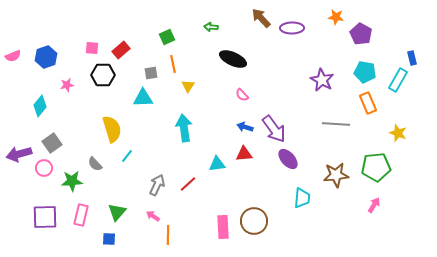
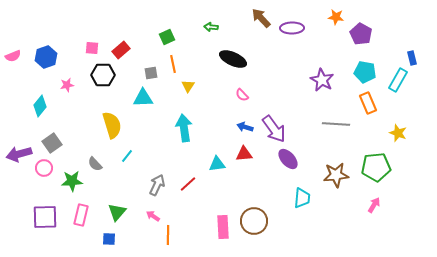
yellow semicircle at (112, 129): moved 4 px up
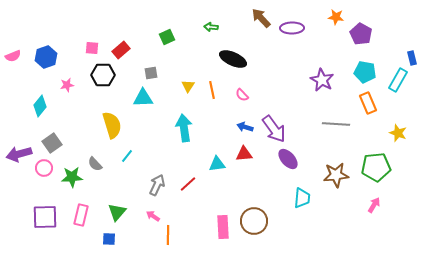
orange line at (173, 64): moved 39 px right, 26 px down
green star at (72, 181): moved 4 px up
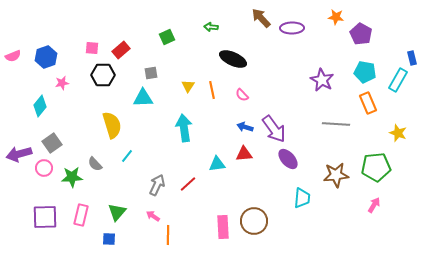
pink star at (67, 85): moved 5 px left, 2 px up
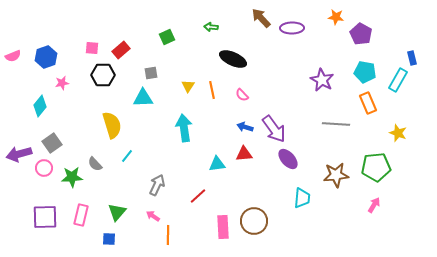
red line at (188, 184): moved 10 px right, 12 px down
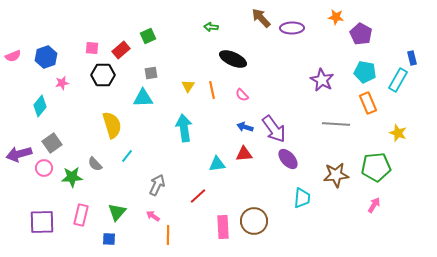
green square at (167, 37): moved 19 px left, 1 px up
purple square at (45, 217): moved 3 px left, 5 px down
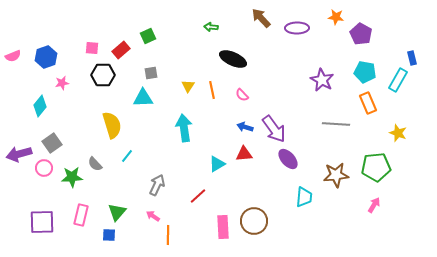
purple ellipse at (292, 28): moved 5 px right
cyan triangle at (217, 164): rotated 24 degrees counterclockwise
cyan trapezoid at (302, 198): moved 2 px right, 1 px up
blue square at (109, 239): moved 4 px up
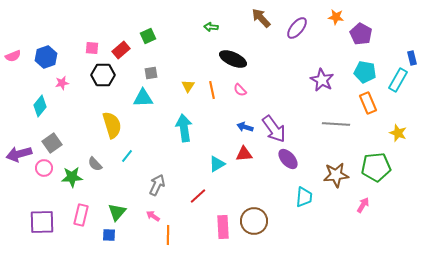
purple ellipse at (297, 28): rotated 50 degrees counterclockwise
pink semicircle at (242, 95): moved 2 px left, 5 px up
pink arrow at (374, 205): moved 11 px left
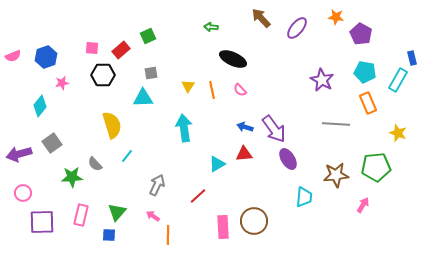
purple ellipse at (288, 159): rotated 10 degrees clockwise
pink circle at (44, 168): moved 21 px left, 25 px down
